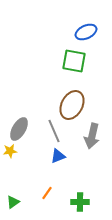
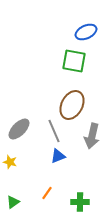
gray ellipse: rotated 15 degrees clockwise
yellow star: moved 11 px down; rotated 24 degrees clockwise
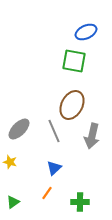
blue triangle: moved 4 px left, 12 px down; rotated 21 degrees counterclockwise
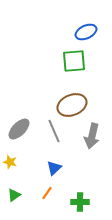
green square: rotated 15 degrees counterclockwise
brown ellipse: rotated 40 degrees clockwise
green triangle: moved 1 px right, 7 px up
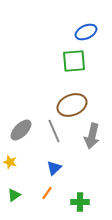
gray ellipse: moved 2 px right, 1 px down
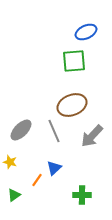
gray arrow: rotated 30 degrees clockwise
orange line: moved 10 px left, 13 px up
green cross: moved 2 px right, 7 px up
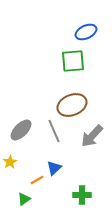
green square: moved 1 px left
yellow star: rotated 24 degrees clockwise
orange line: rotated 24 degrees clockwise
green triangle: moved 10 px right, 4 px down
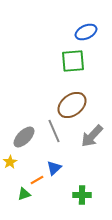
brown ellipse: rotated 16 degrees counterclockwise
gray ellipse: moved 3 px right, 7 px down
green triangle: moved 5 px up; rotated 16 degrees clockwise
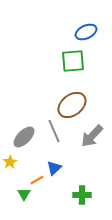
green triangle: rotated 40 degrees counterclockwise
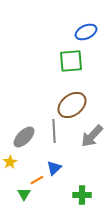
green square: moved 2 px left
gray line: rotated 20 degrees clockwise
